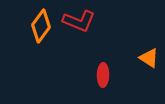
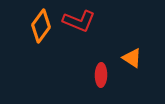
orange triangle: moved 17 px left
red ellipse: moved 2 px left
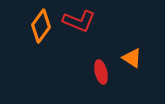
red ellipse: moved 3 px up; rotated 15 degrees counterclockwise
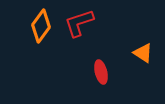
red L-shape: moved 2 px down; rotated 140 degrees clockwise
orange triangle: moved 11 px right, 5 px up
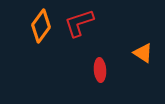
red ellipse: moved 1 px left, 2 px up; rotated 10 degrees clockwise
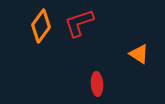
orange triangle: moved 4 px left, 1 px down
red ellipse: moved 3 px left, 14 px down
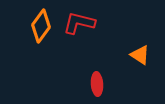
red L-shape: rotated 32 degrees clockwise
orange triangle: moved 1 px right, 1 px down
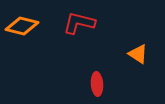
orange diamond: moved 19 px left; rotated 68 degrees clockwise
orange triangle: moved 2 px left, 1 px up
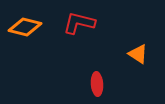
orange diamond: moved 3 px right, 1 px down
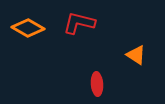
orange diamond: moved 3 px right, 1 px down; rotated 16 degrees clockwise
orange triangle: moved 2 px left, 1 px down
